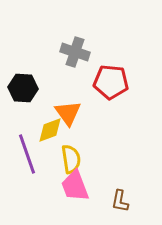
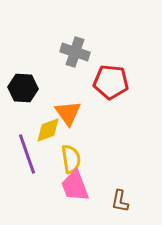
yellow diamond: moved 2 px left
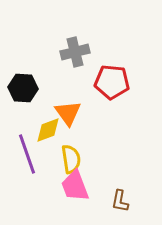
gray cross: rotated 32 degrees counterclockwise
red pentagon: moved 1 px right
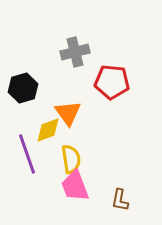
black hexagon: rotated 20 degrees counterclockwise
brown L-shape: moved 1 px up
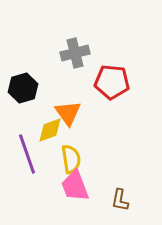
gray cross: moved 1 px down
yellow diamond: moved 2 px right
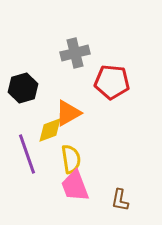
orange triangle: rotated 36 degrees clockwise
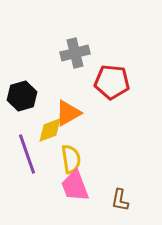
black hexagon: moved 1 px left, 8 px down
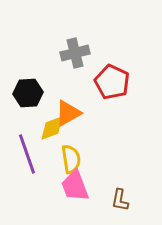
red pentagon: rotated 20 degrees clockwise
black hexagon: moved 6 px right, 3 px up; rotated 12 degrees clockwise
yellow diamond: moved 2 px right, 2 px up
